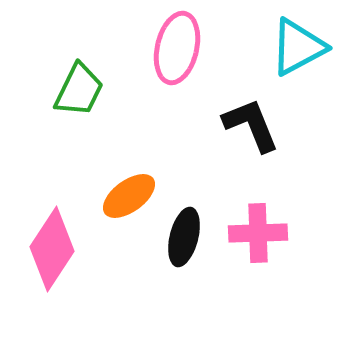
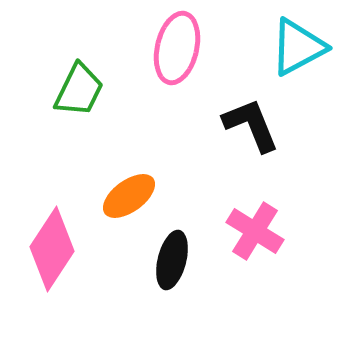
pink cross: moved 3 px left, 2 px up; rotated 34 degrees clockwise
black ellipse: moved 12 px left, 23 px down
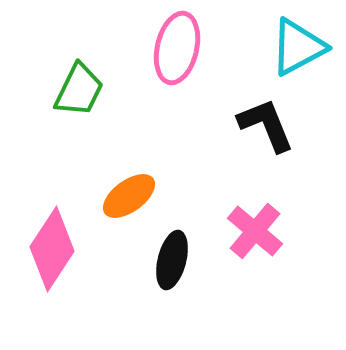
black L-shape: moved 15 px right
pink cross: rotated 8 degrees clockwise
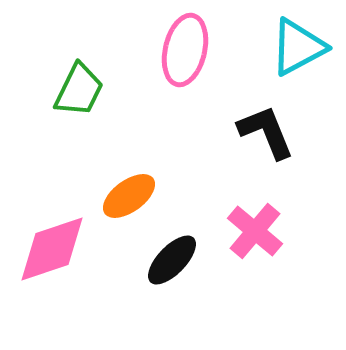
pink ellipse: moved 8 px right, 2 px down
black L-shape: moved 7 px down
pink diamond: rotated 38 degrees clockwise
black ellipse: rotated 30 degrees clockwise
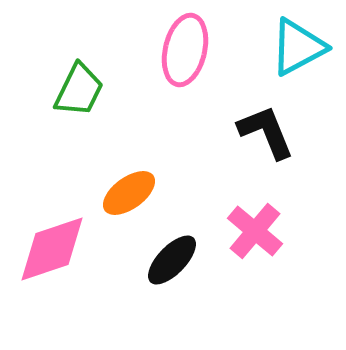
orange ellipse: moved 3 px up
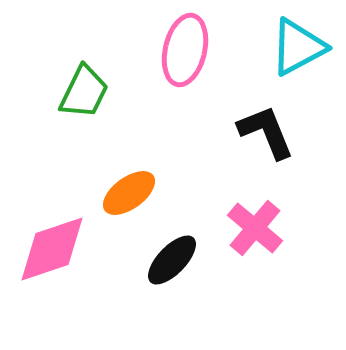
green trapezoid: moved 5 px right, 2 px down
pink cross: moved 3 px up
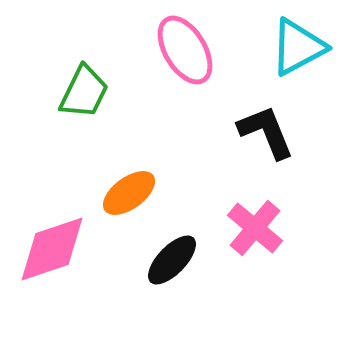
pink ellipse: rotated 44 degrees counterclockwise
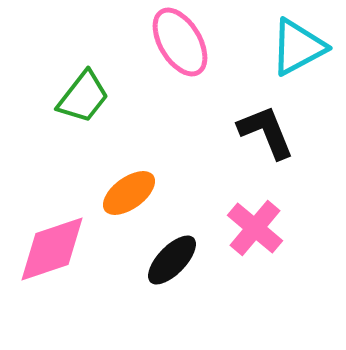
pink ellipse: moved 5 px left, 8 px up
green trapezoid: moved 1 px left, 5 px down; rotated 12 degrees clockwise
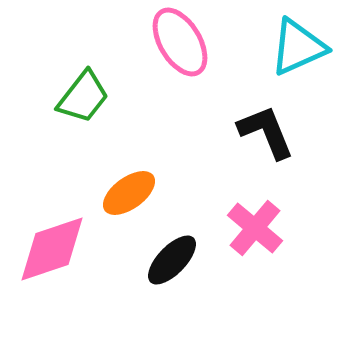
cyan triangle: rotated 4 degrees clockwise
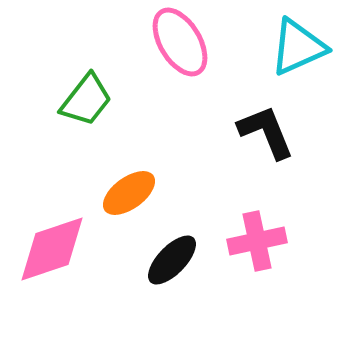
green trapezoid: moved 3 px right, 3 px down
pink cross: moved 2 px right, 13 px down; rotated 38 degrees clockwise
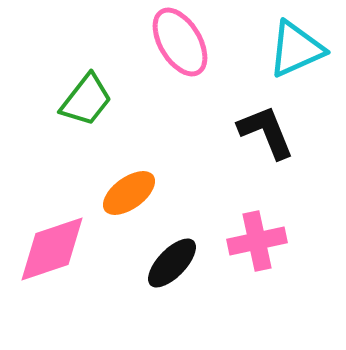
cyan triangle: moved 2 px left, 2 px down
black ellipse: moved 3 px down
